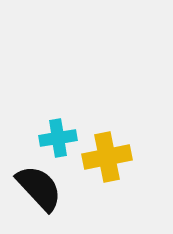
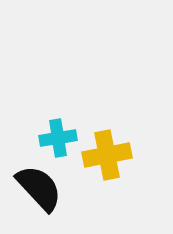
yellow cross: moved 2 px up
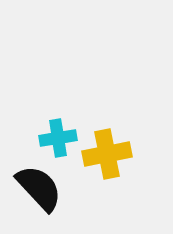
yellow cross: moved 1 px up
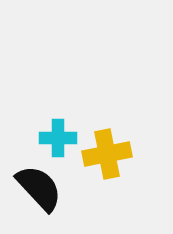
cyan cross: rotated 9 degrees clockwise
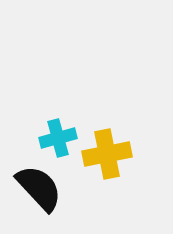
cyan cross: rotated 15 degrees counterclockwise
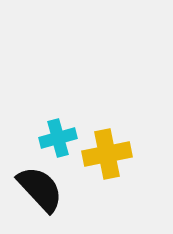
black semicircle: moved 1 px right, 1 px down
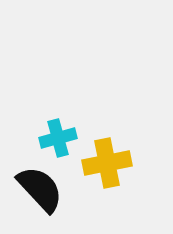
yellow cross: moved 9 px down
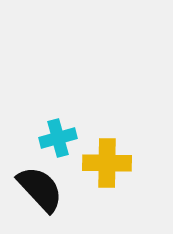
yellow cross: rotated 12 degrees clockwise
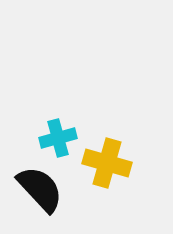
yellow cross: rotated 15 degrees clockwise
